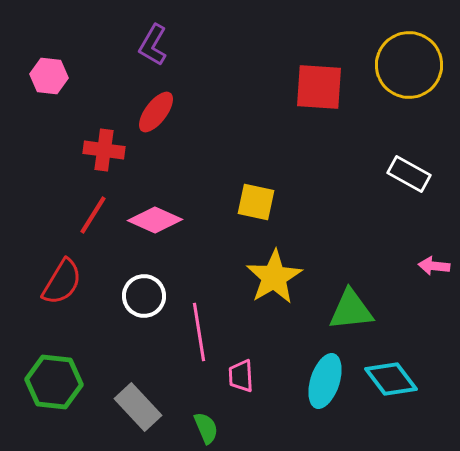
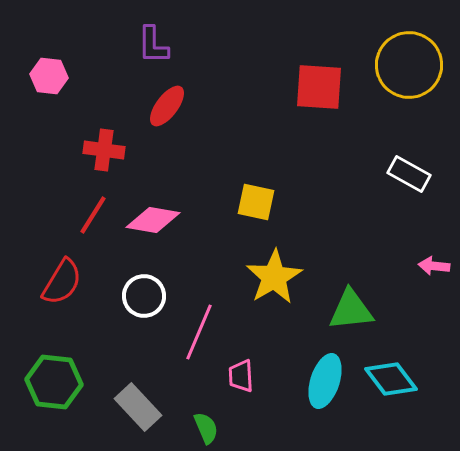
purple L-shape: rotated 30 degrees counterclockwise
red ellipse: moved 11 px right, 6 px up
pink diamond: moved 2 px left; rotated 14 degrees counterclockwise
pink line: rotated 32 degrees clockwise
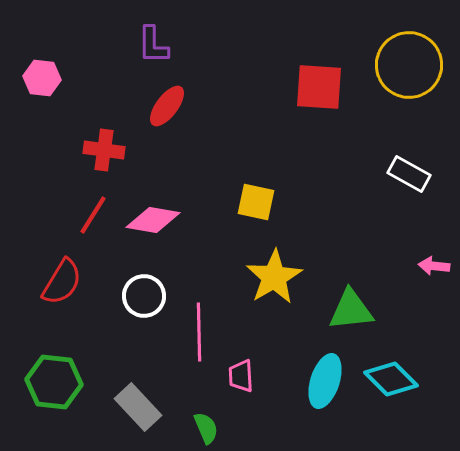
pink hexagon: moved 7 px left, 2 px down
pink line: rotated 24 degrees counterclockwise
cyan diamond: rotated 8 degrees counterclockwise
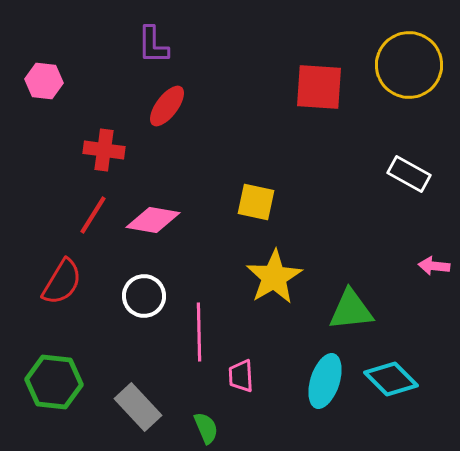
pink hexagon: moved 2 px right, 3 px down
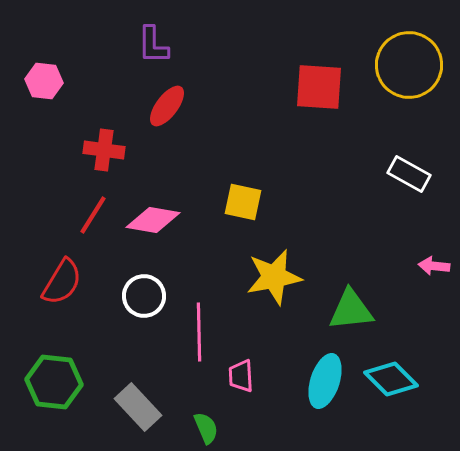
yellow square: moved 13 px left
yellow star: rotated 20 degrees clockwise
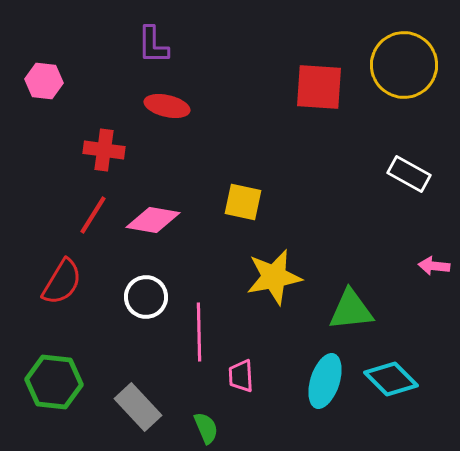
yellow circle: moved 5 px left
red ellipse: rotated 66 degrees clockwise
white circle: moved 2 px right, 1 px down
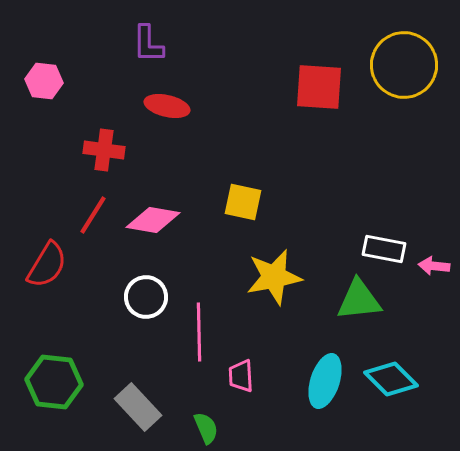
purple L-shape: moved 5 px left, 1 px up
white rectangle: moved 25 px left, 75 px down; rotated 18 degrees counterclockwise
red semicircle: moved 15 px left, 17 px up
green triangle: moved 8 px right, 10 px up
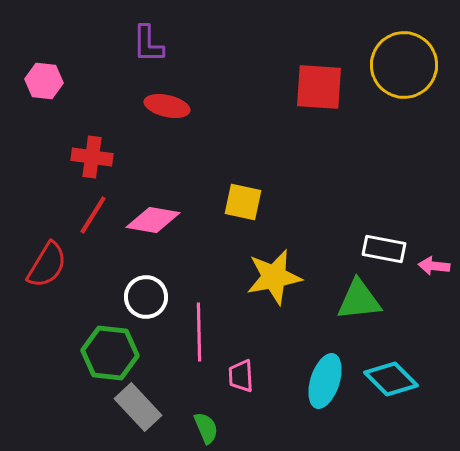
red cross: moved 12 px left, 7 px down
green hexagon: moved 56 px right, 29 px up
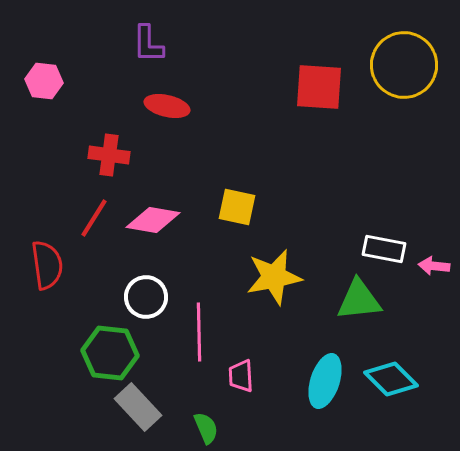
red cross: moved 17 px right, 2 px up
yellow square: moved 6 px left, 5 px down
red line: moved 1 px right, 3 px down
red semicircle: rotated 39 degrees counterclockwise
